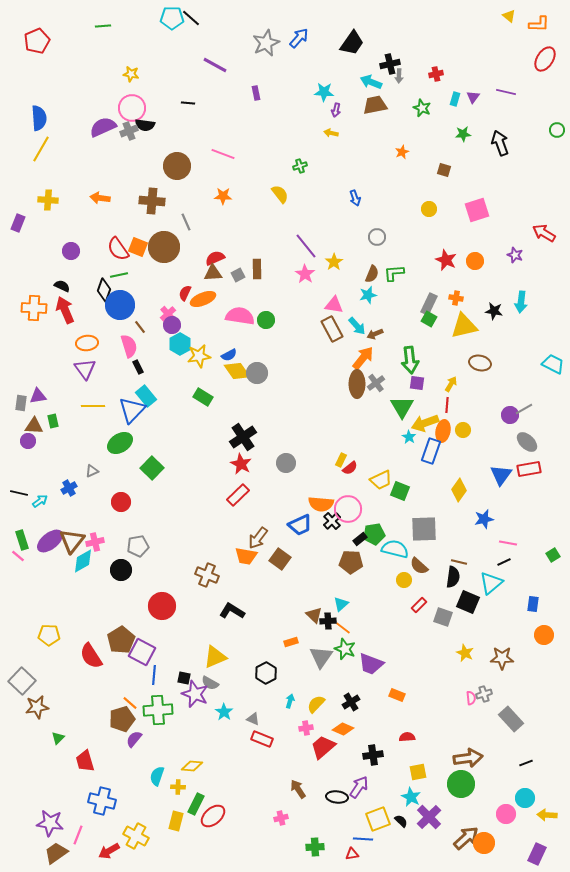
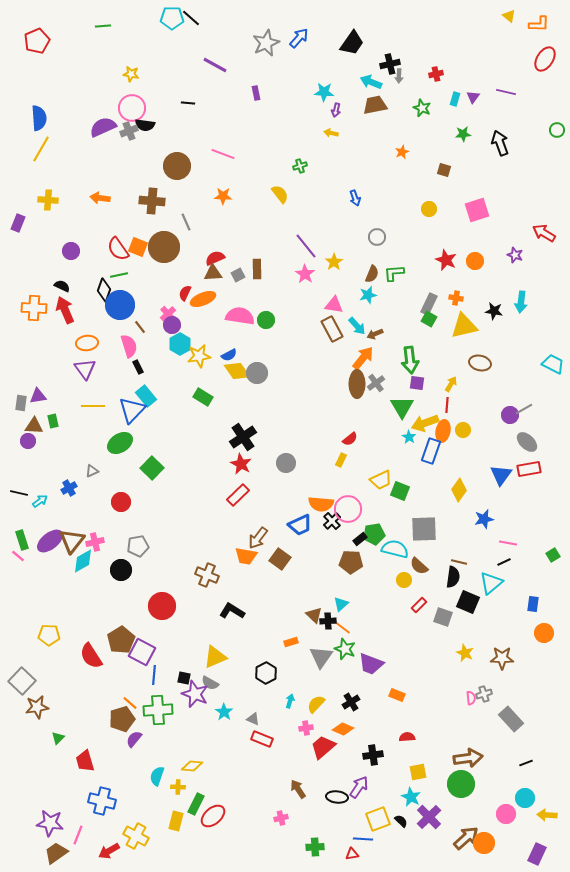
red semicircle at (350, 468): moved 29 px up
orange circle at (544, 635): moved 2 px up
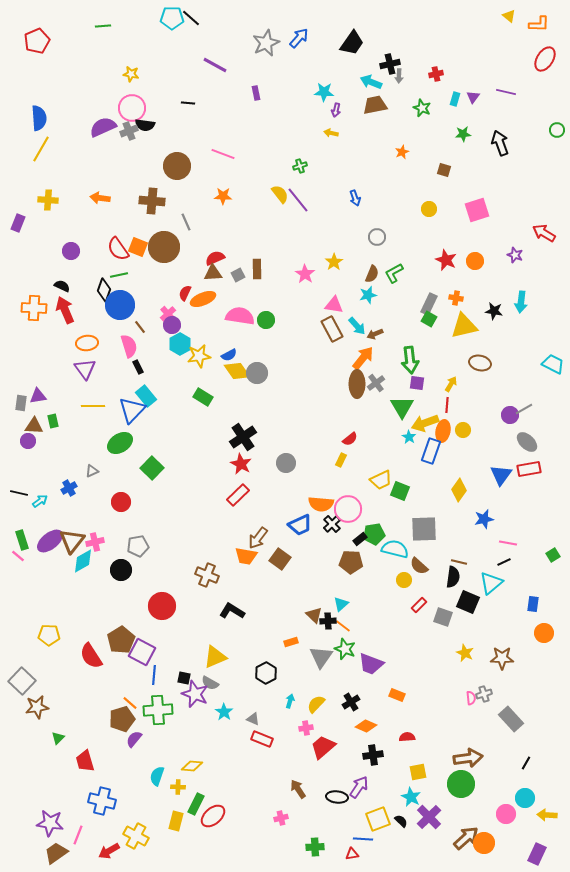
purple line at (306, 246): moved 8 px left, 46 px up
green L-shape at (394, 273): rotated 25 degrees counterclockwise
black cross at (332, 521): moved 3 px down
orange line at (343, 628): moved 2 px up
orange diamond at (343, 729): moved 23 px right, 3 px up
black line at (526, 763): rotated 40 degrees counterclockwise
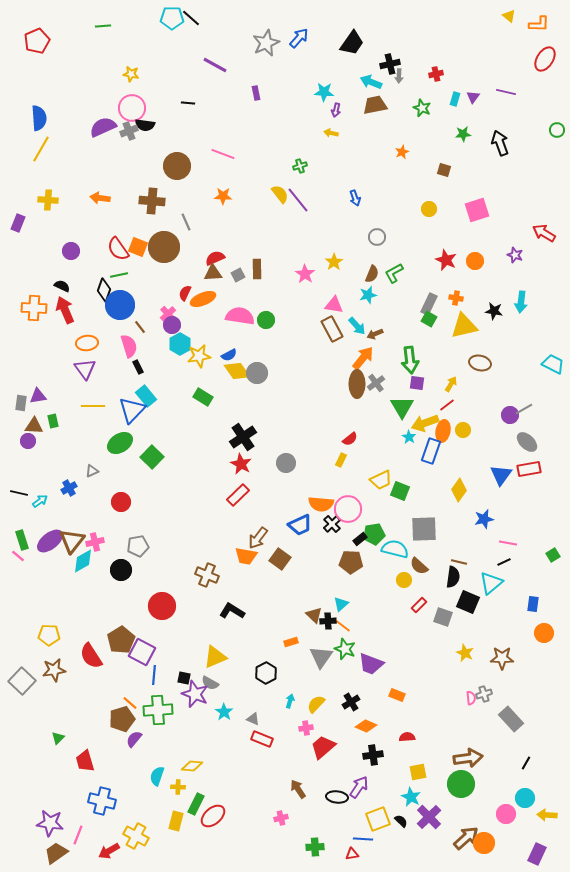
red line at (447, 405): rotated 49 degrees clockwise
green square at (152, 468): moved 11 px up
brown star at (37, 707): moved 17 px right, 37 px up
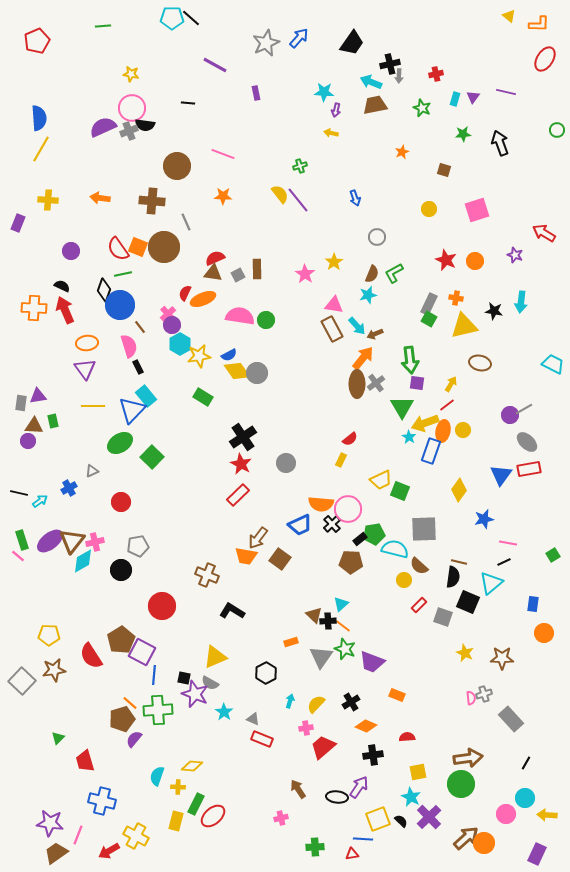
brown triangle at (213, 273): rotated 12 degrees clockwise
green line at (119, 275): moved 4 px right, 1 px up
purple trapezoid at (371, 664): moved 1 px right, 2 px up
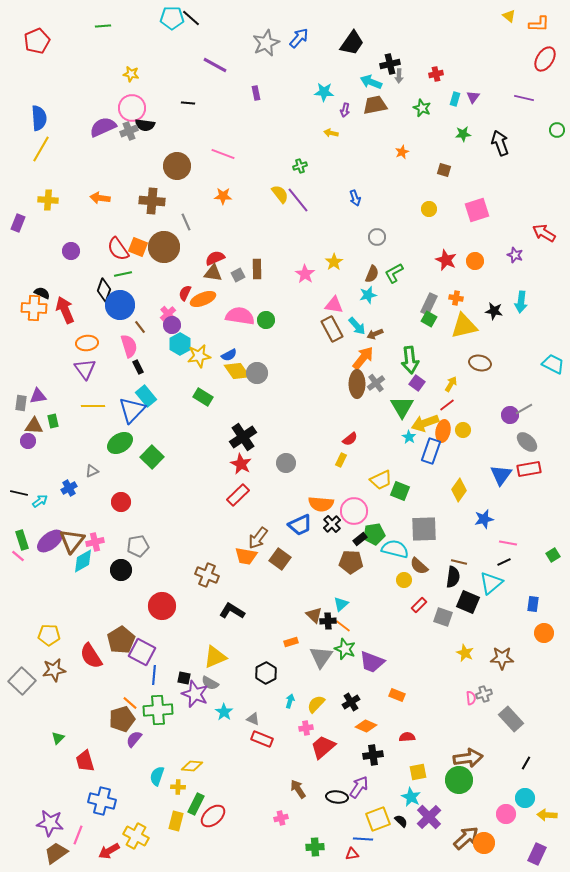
purple line at (506, 92): moved 18 px right, 6 px down
purple arrow at (336, 110): moved 9 px right
black semicircle at (62, 286): moved 20 px left, 7 px down
purple square at (417, 383): rotated 28 degrees clockwise
pink circle at (348, 509): moved 6 px right, 2 px down
green circle at (461, 784): moved 2 px left, 4 px up
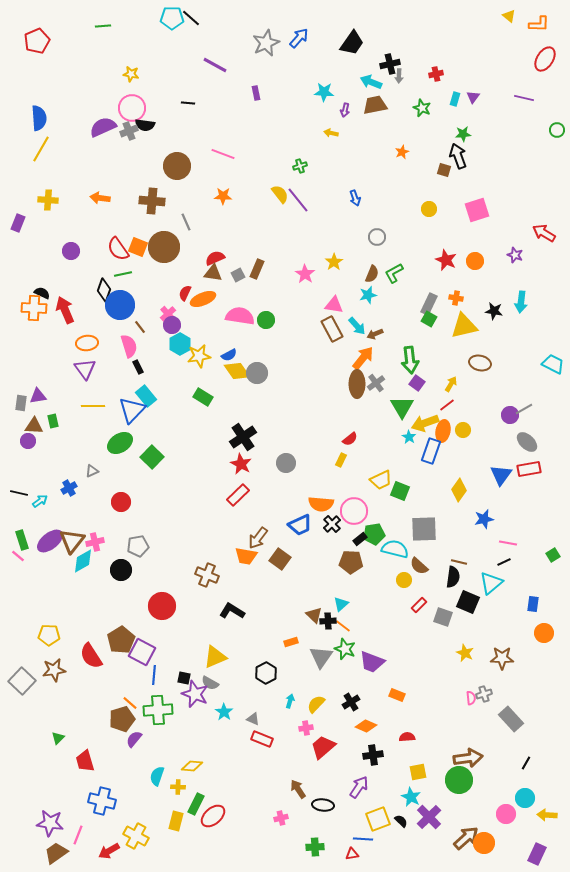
black arrow at (500, 143): moved 42 px left, 13 px down
brown rectangle at (257, 269): rotated 24 degrees clockwise
black ellipse at (337, 797): moved 14 px left, 8 px down
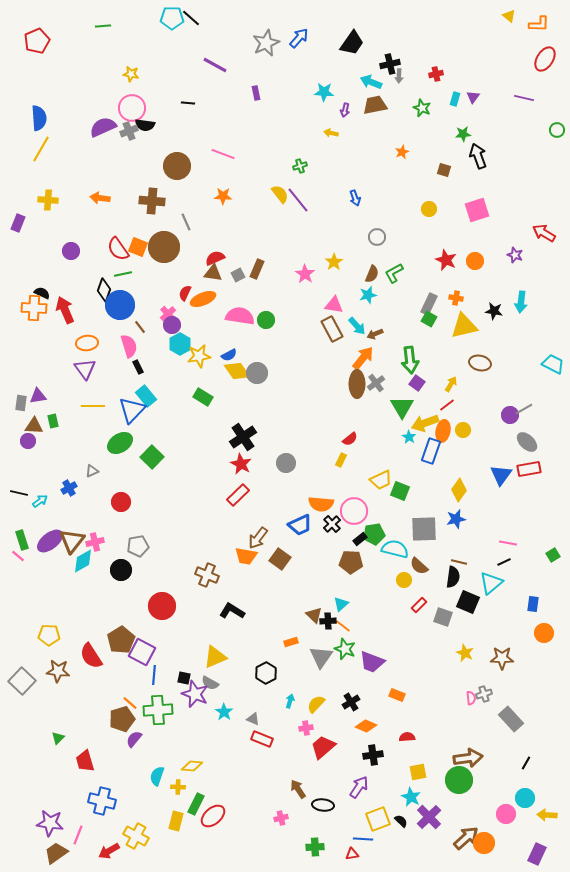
black arrow at (458, 156): moved 20 px right
blue star at (484, 519): moved 28 px left
brown star at (54, 670): moved 4 px right, 1 px down; rotated 15 degrees clockwise
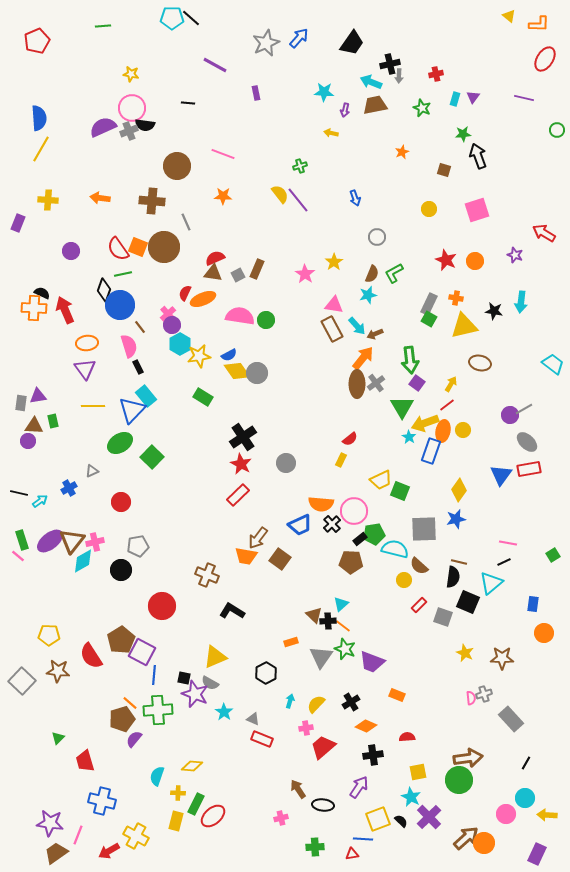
cyan trapezoid at (553, 364): rotated 10 degrees clockwise
yellow cross at (178, 787): moved 6 px down
